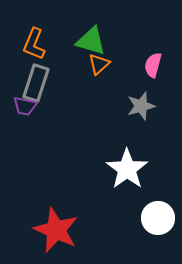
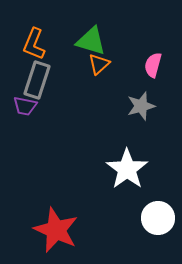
gray rectangle: moved 1 px right, 3 px up
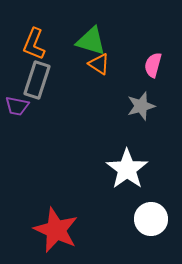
orange triangle: rotated 45 degrees counterclockwise
purple trapezoid: moved 8 px left
white circle: moved 7 px left, 1 px down
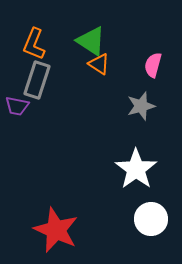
green triangle: rotated 16 degrees clockwise
white star: moved 9 px right
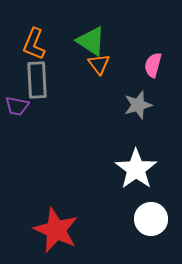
orange triangle: rotated 20 degrees clockwise
gray rectangle: rotated 21 degrees counterclockwise
gray star: moved 3 px left, 1 px up
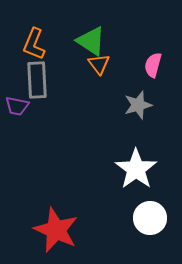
white circle: moved 1 px left, 1 px up
